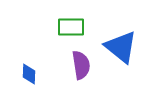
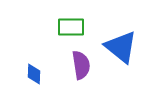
blue diamond: moved 5 px right
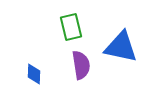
green rectangle: rotated 76 degrees clockwise
blue triangle: rotated 27 degrees counterclockwise
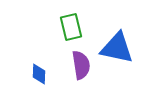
blue triangle: moved 4 px left, 1 px down
blue diamond: moved 5 px right
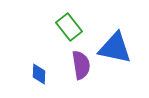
green rectangle: moved 2 px left; rotated 24 degrees counterclockwise
blue triangle: moved 2 px left
